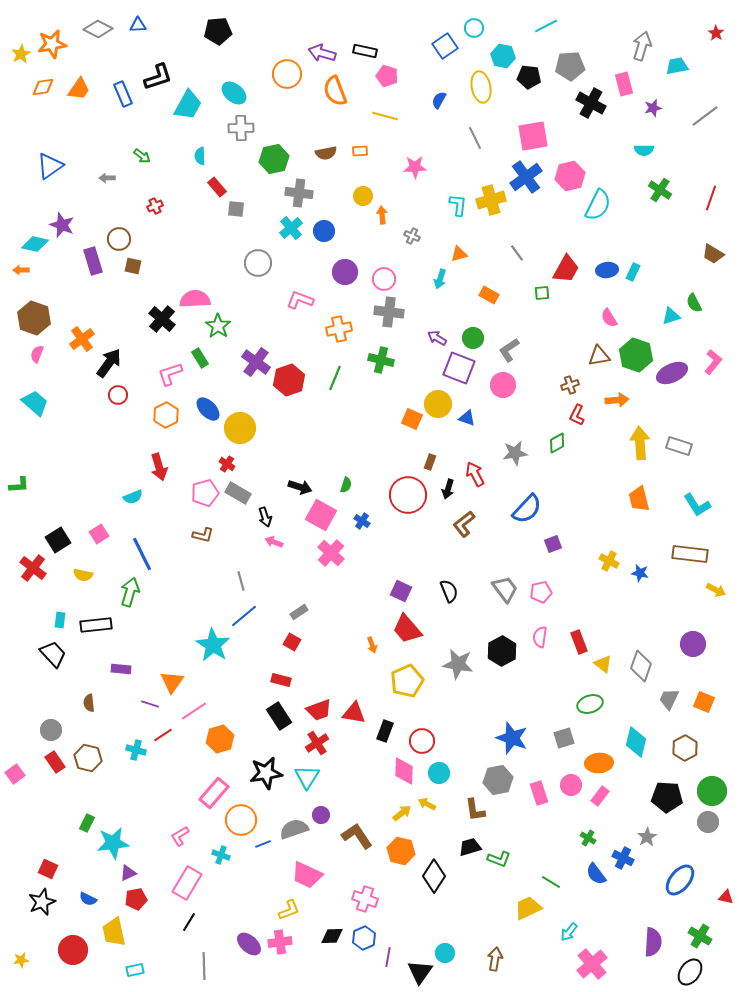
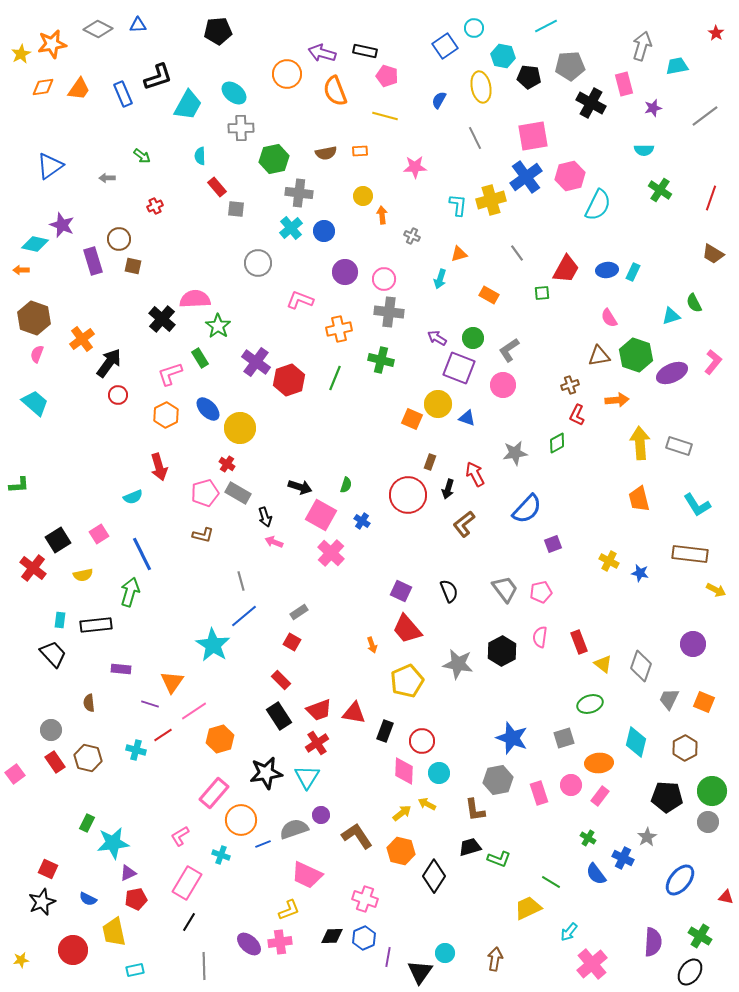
yellow semicircle at (83, 575): rotated 24 degrees counterclockwise
red rectangle at (281, 680): rotated 30 degrees clockwise
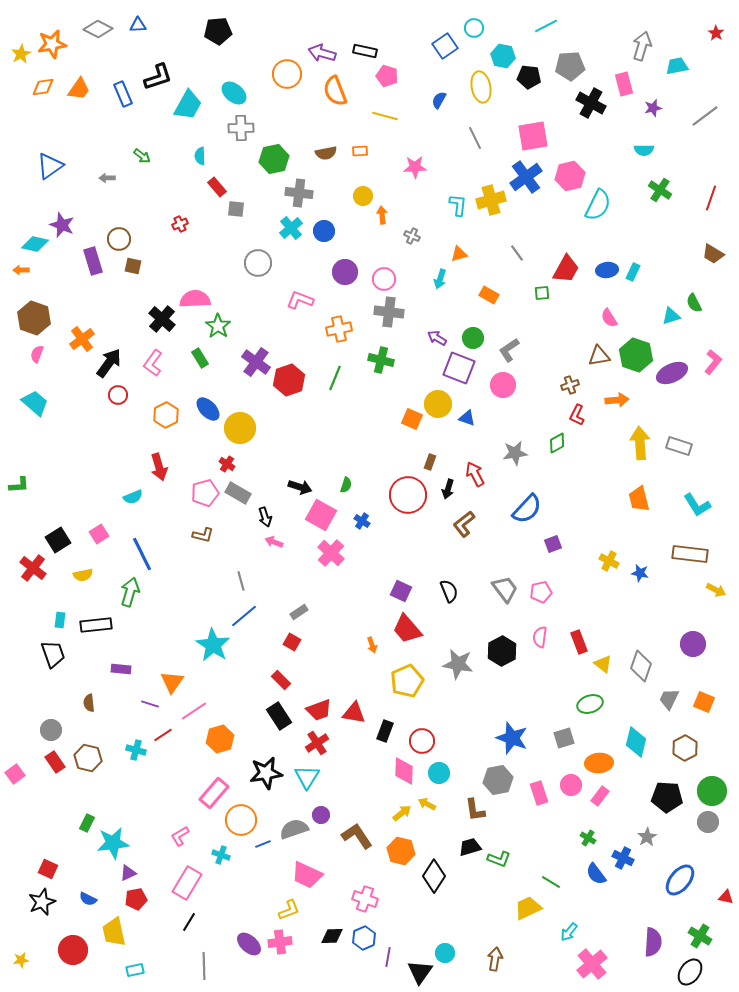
red cross at (155, 206): moved 25 px right, 18 px down
pink L-shape at (170, 374): moved 17 px left, 11 px up; rotated 36 degrees counterclockwise
black trapezoid at (53, 654): rotated 24 degrees clockwise
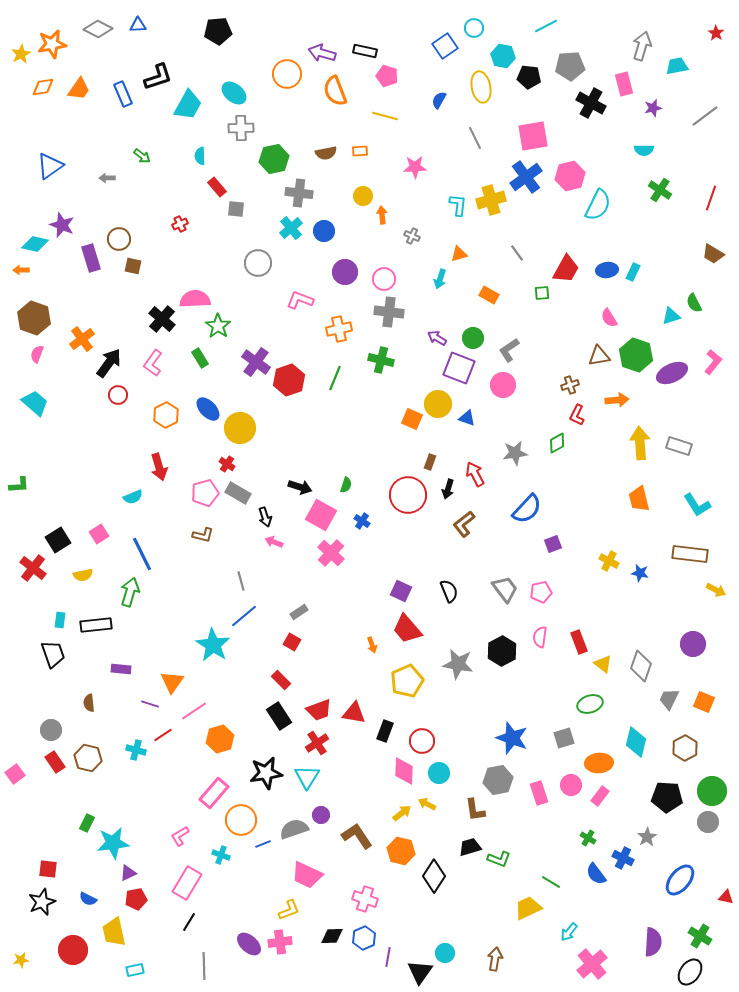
purple rectangle at (93, 261): moved 2 px left, 3 px up
red square at (48, 869): rotated 18 degrees counterclockwise
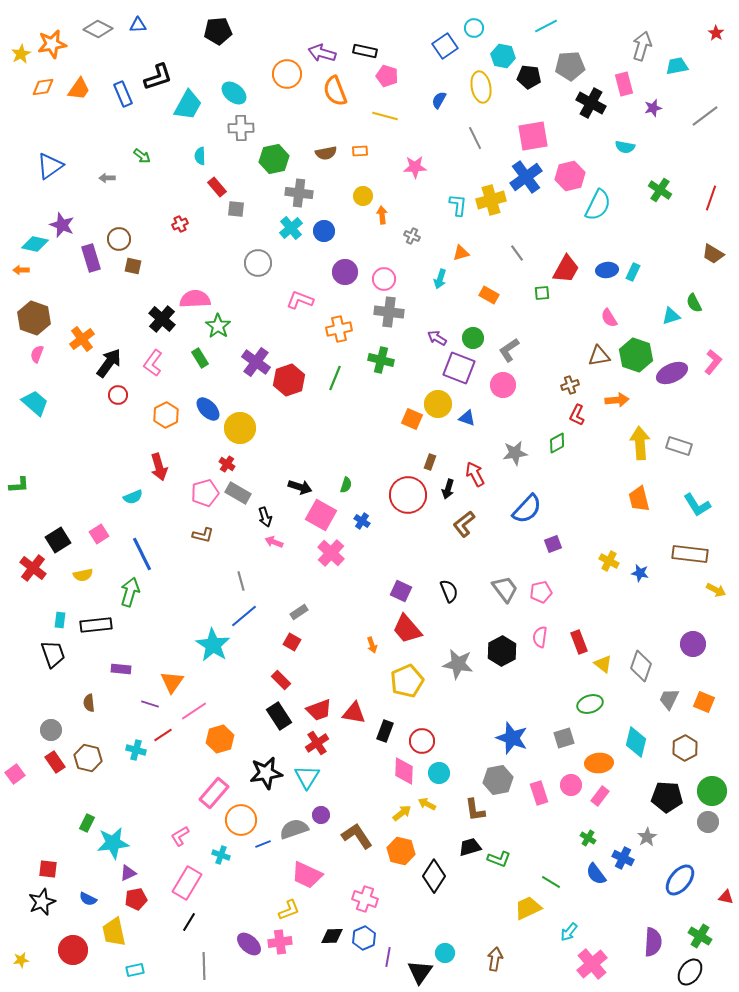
cyan semicircle at (644, 150): moved 19 px left, 3 px up; rotated 12 degrees clockwise
orange triangle at (459, 254): moved 2 px right, 1 px up
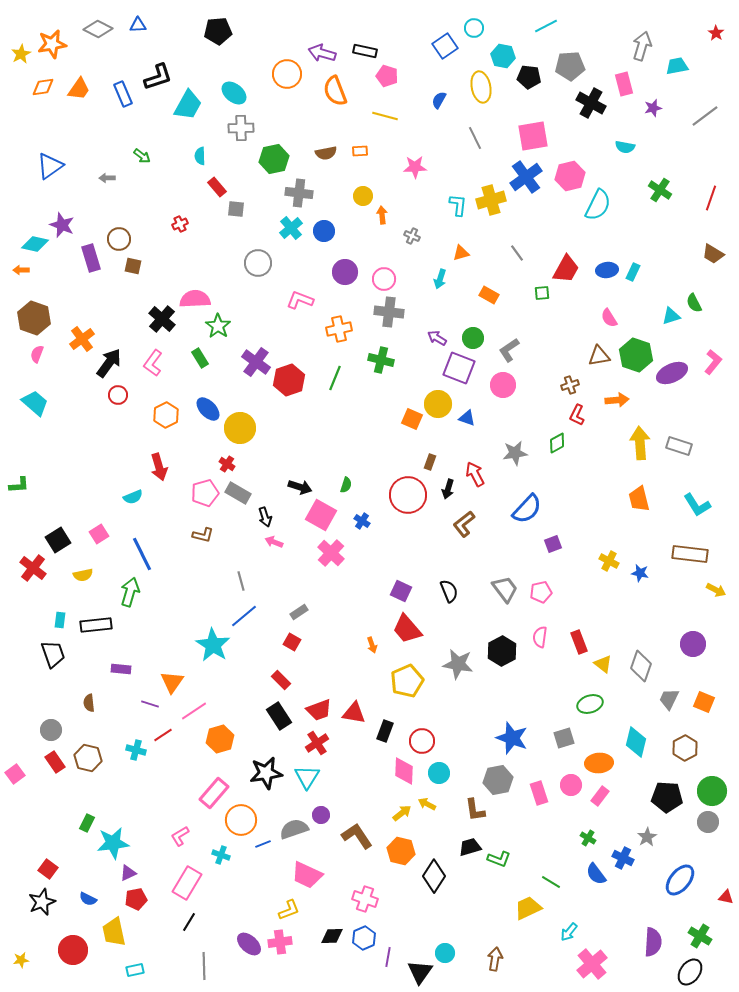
red square at (48, 869): rotated 30 degrees clockwise
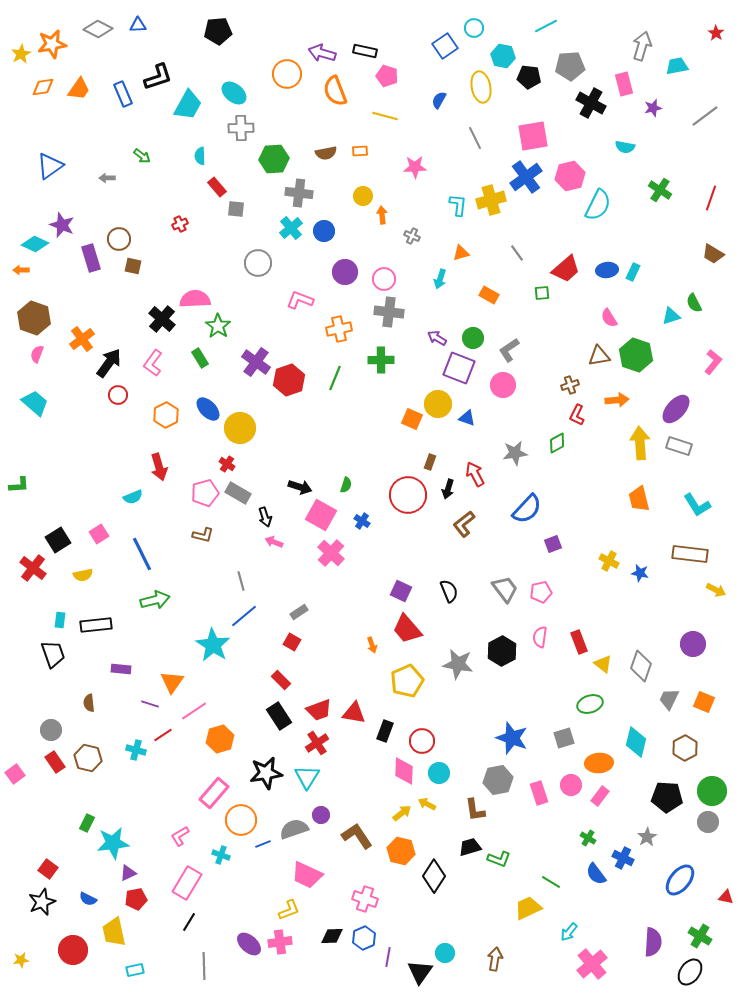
green hexagon at (274, 159): rotated 8 degrees clockwise
cyan diamond at (35, 244): rotated 12 degrees clockwise
red trapezoid at (566, 269): rotated 20 degrees clockwise
green cross at (381, 360): rotated 15 degrees counterclockwise
purple ellipse at (672, 373): moved 4 px right, 36 px down; rotated 24 degrees counterclockwise
green arrow at (130, 592): moved 25 px right, 8 px down; rotated 60 degrees clockwise
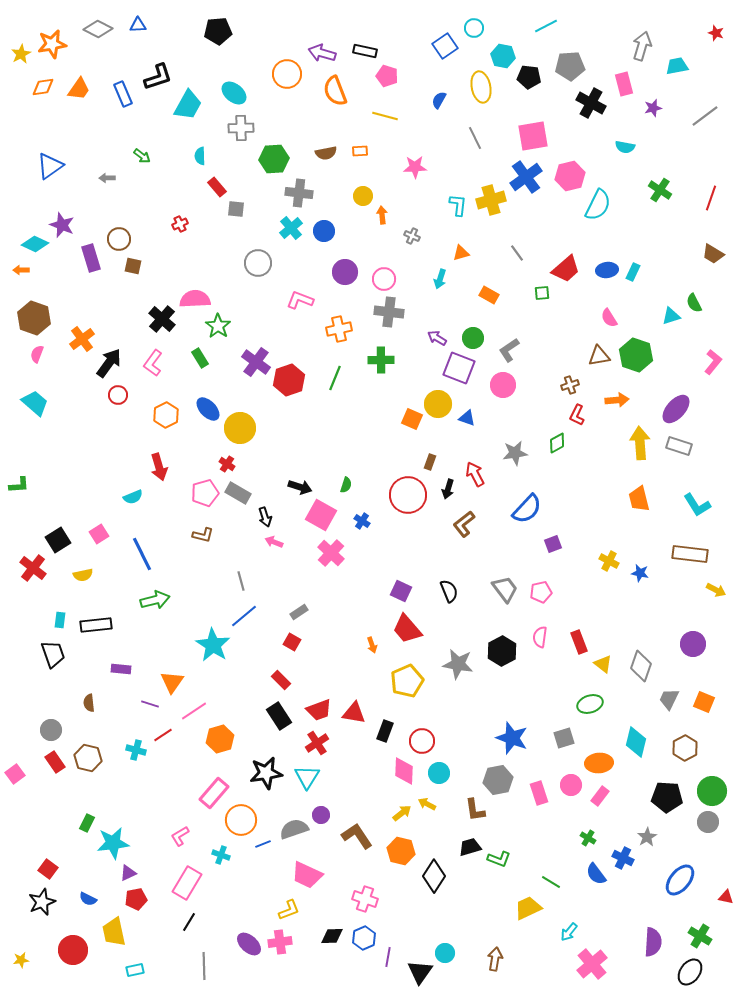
red star at (716, 33): rotated 14 degrees counterclockwise
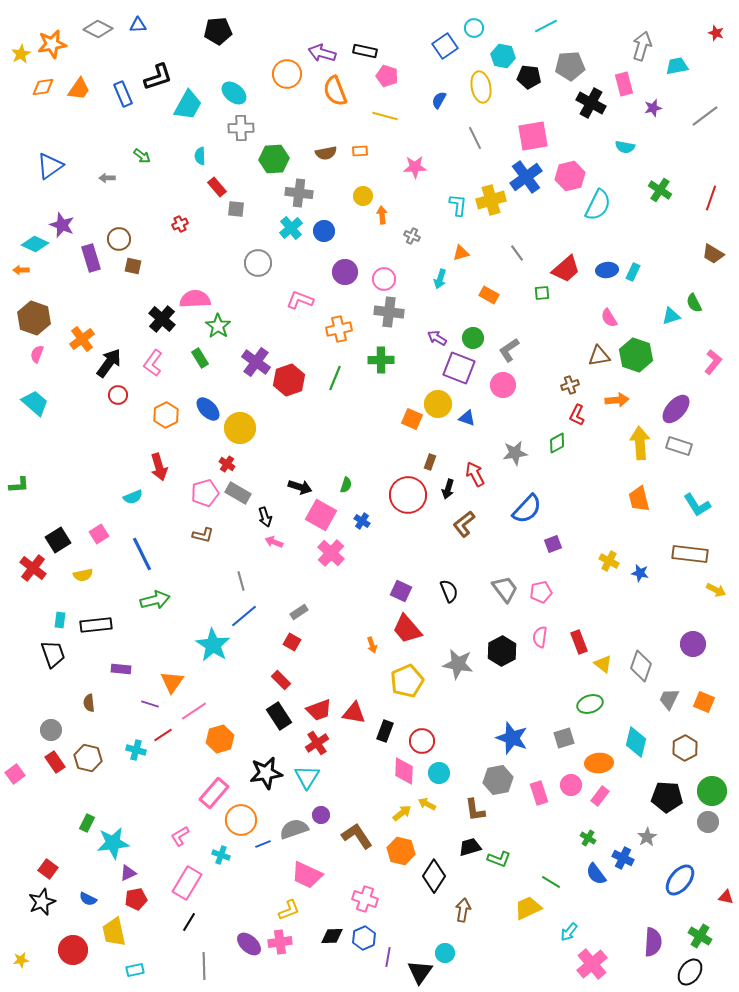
brown arrow at (495, 959): moved 32 px left, 49 px up
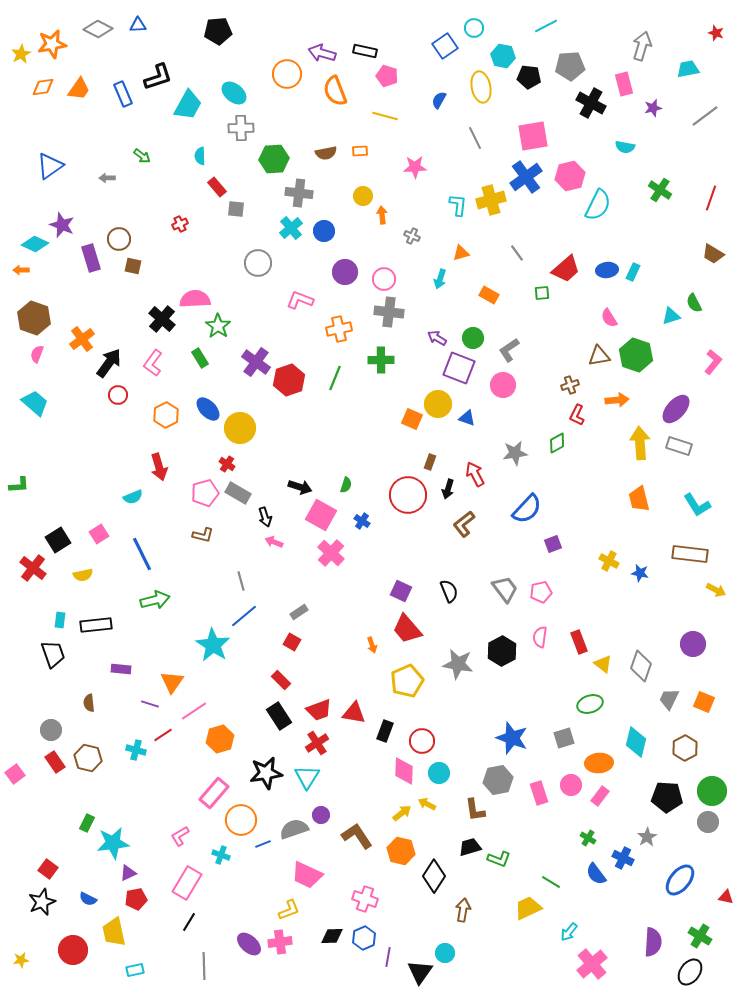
cyan trapezoid at (677, 66): moved 11 px right, 3 px down
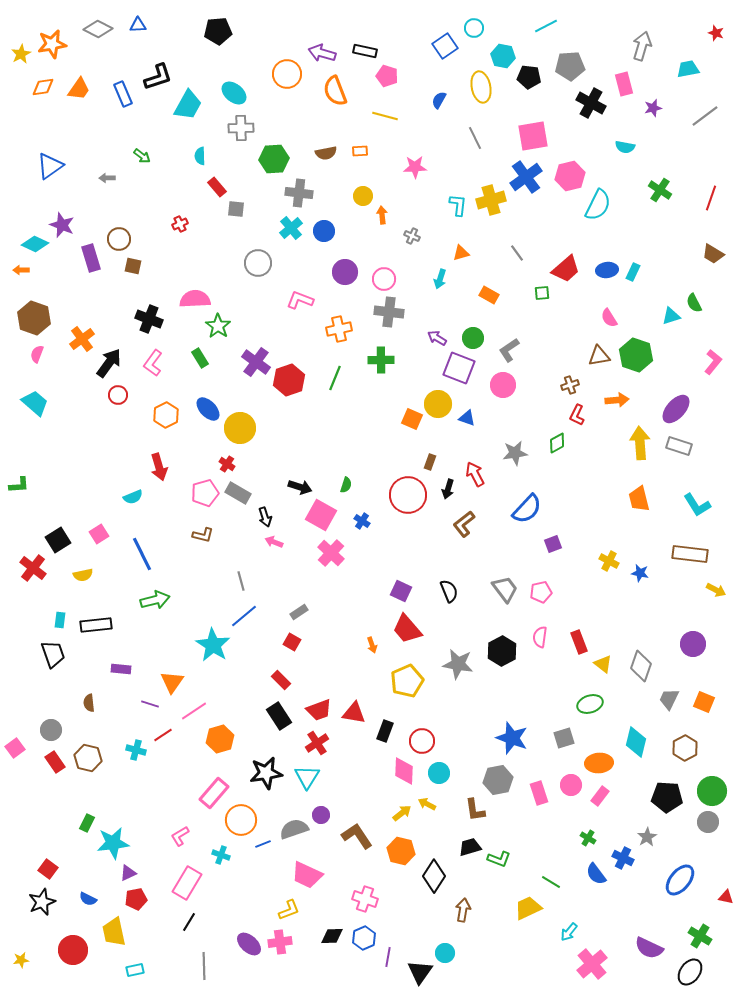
black cross at (162, 319): moved 13 px left; rotated 20 degrees counterclockwise
pink square at (15, 774): moved 26 px up
purple semicircle at (653, 942): moved 4 px left, 6 px down; rotated 112 degrees clockwise
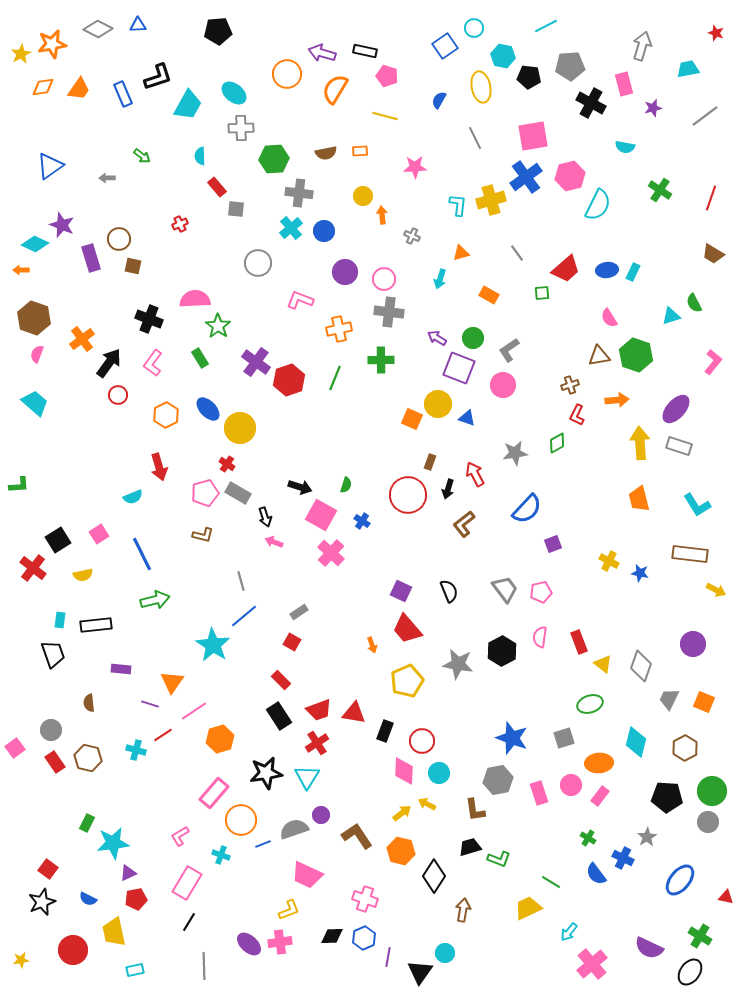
orange semicircle at (335, 91): moved 2 px up; rotated 52 degrees clockwise
